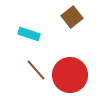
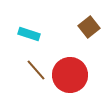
brown square: moved 17 px right, 10 px down
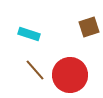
brown square: rotated 20 degrees clockwise
brown line: moved 1 px left
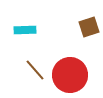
cyan rectangle: moved 4 px left, 4 px up; rotated 20 degrees counterclockwise
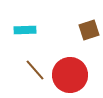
brown square: moved 3 px down
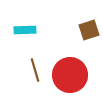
brown line: rotated 25 degrees clockwise
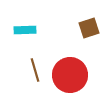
brown square: moved 2 px up
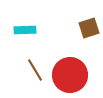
brown line: rotated 15 degrees counterclockwise
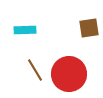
brown square: rotated 10 degrees clockwise
red circle: moved 1 px left, 1 px up
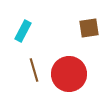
cyan rectangle: moved 2 px left, 1 px down; rotated 60 degrees counterclockwise
brown line: moved 1 px left; rotated 15 degrees clockwise
